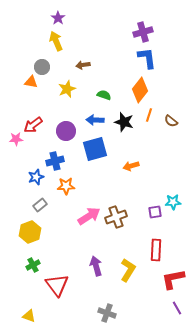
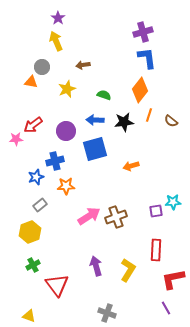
black star: rotated 24 degrees counterclockwise
purple square: moved 1 px right, 1 px up
purple line: moved 11 px left
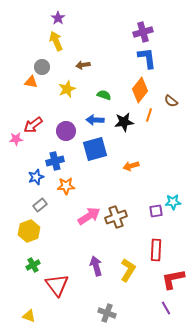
brown semicircle: moved 20 px up
yellow hexagon: moved 1 px left, 1 px up
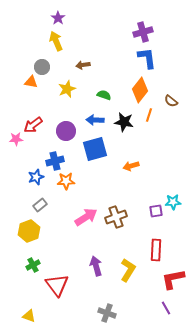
black star: rotated 18 degrees clockwise
orange star: moved 5 px up
pink arrow: moved 3 px left, 1 px down
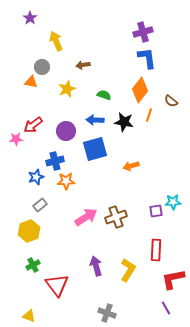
purple star: moved 28 px left
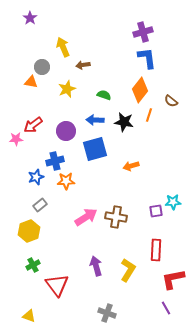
yellow arrow: moved 7 px right, 6 px down
brown cross: rotated 30 degrees clockwise
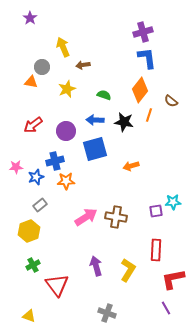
pink star: moved 28 px down
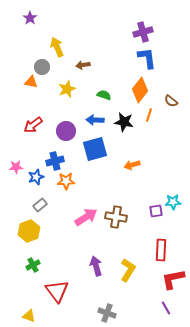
yellow arrow: moved 6 px left
orange arrow: moved 1 px right, 1 px up
red rectangle: moved 5 px right
red triangle: moved 6 px down
